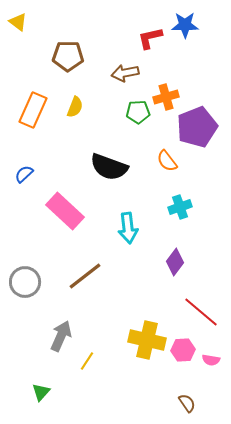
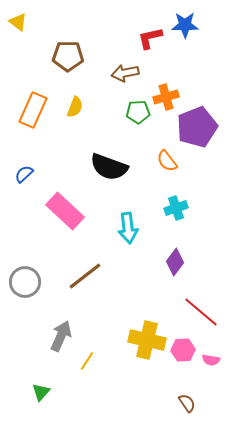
cyan cross: moved 4 px left, 1 px down
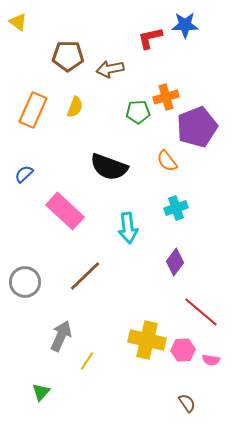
brown arrow: moved 15 px left, 4 px up
brown line: rotated 6 degrees counterclockwise
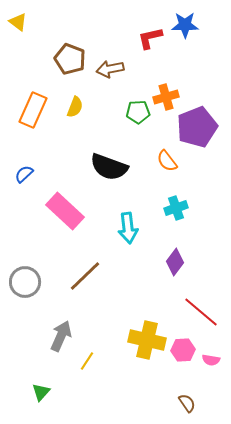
brown pentagon: moved 2 px right, 3 px down; rotated 20 degrees clockwise
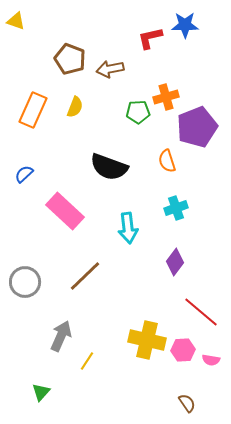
yellow triangle: moved 2 px left, 1 px up; rotated 18 degrees counterclockwise
orange semicircle: rotated 20 degrees clockwise
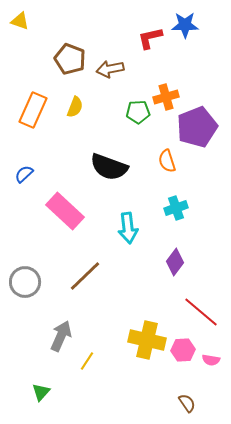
yellow triangle: moved 4 px right
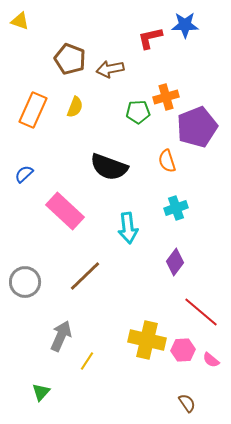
pink semicircle: rotated 30 degrees clockwise
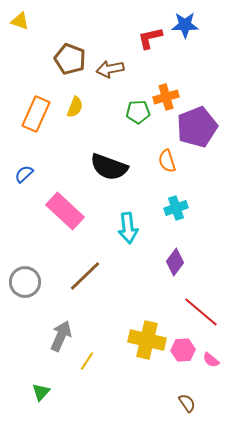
orange rectangle: moved 3 px right, 4 px down
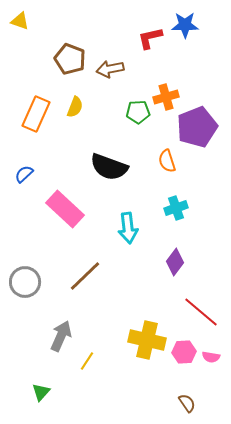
pink rectangle: moved 2 px up
pink hexagon: moved 1 px right, 2 px down
pink semicircle: moved 3 px up; rotated 30 degrees counterclockwise
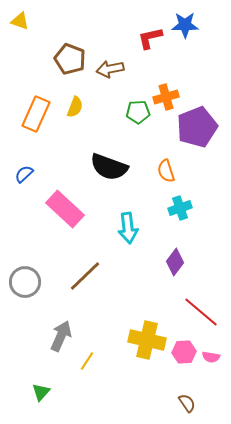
orange semicircle: moved 1 px left, 10 px down
cyan cross: moved 4 px right
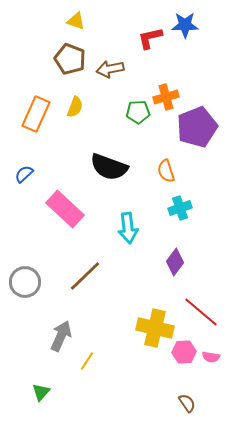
yellow triangle: moved 56 px right
yellow cross: moved 8 px right, 12 px up
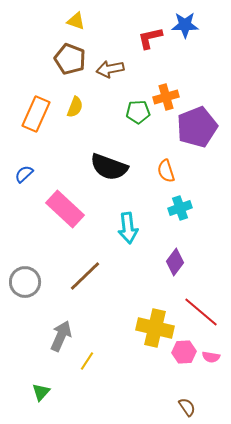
brown semicircle: moved 4 px down
